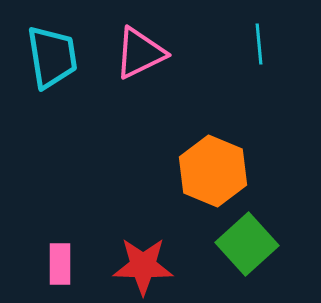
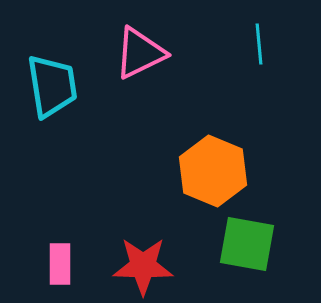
cyan trapezoid: moved 29 px down
green square: rotated 38 degrees counterclockwise
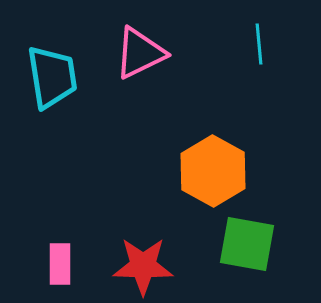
cyan trapezoid: moved 9 px up
orange hexagon: rotated 6 degrees clockwise
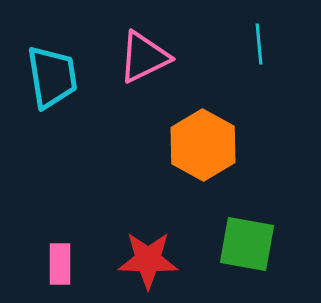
pink triangle: moved 4 px right, 4 px down
orange hexagon: moved 10 px left, 26 px up
red star: moved 5 px right, 6 px up
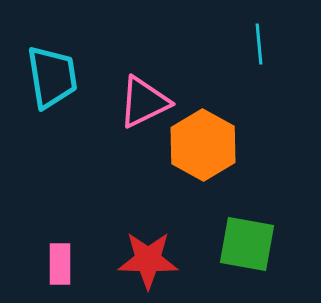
pink triangle: moved 45 px down
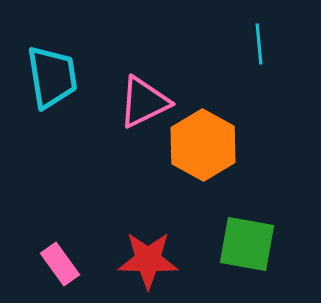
pink rectangle: rotated 36 degrees counterclockwise
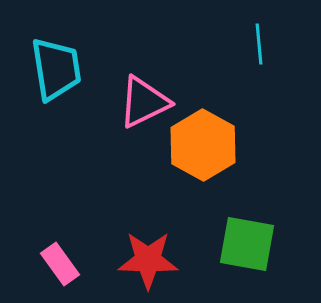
cyan trapezoid: moved 4 px right, 8 px up
